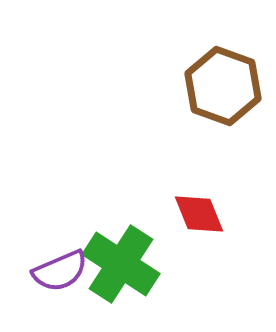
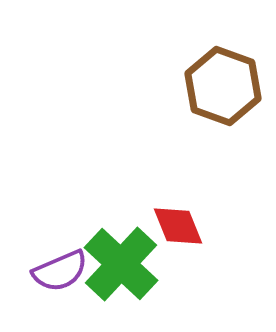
red diamond: moved 21 px left, 12 px down
green cross: rotated 10 degrees clockwise
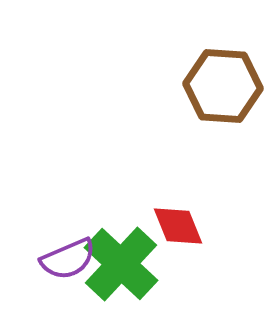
brown hexagon: rotated 16 degrees counterclockwise
purple semicircle: moved 8 px right, 12 px up
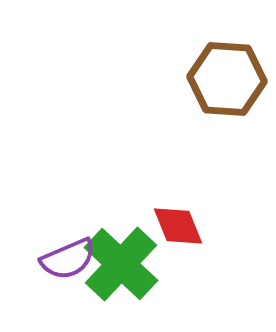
brown hexagon: moved 4 px right, 7 px up
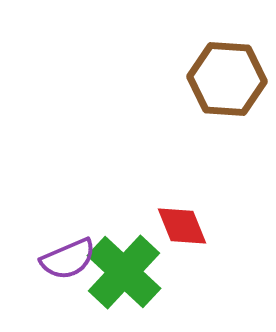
red diamond: moved 4 px right
green cross: moved 3 px right, 8 px down
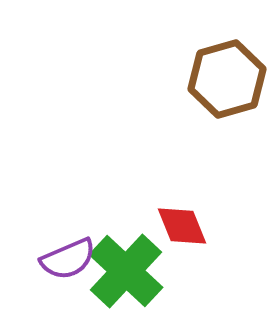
brown hexagon: rotated 20 degrees counterclockwise
green cross: moved 2 px right, 1 px up
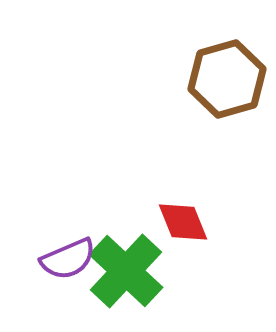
red diamond: moved 1 px right, 4 px up
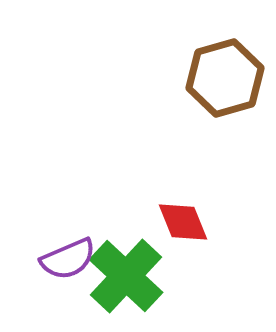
brown hexagon: moved 2 px left, 1 px up
green cross: moved 5 px down
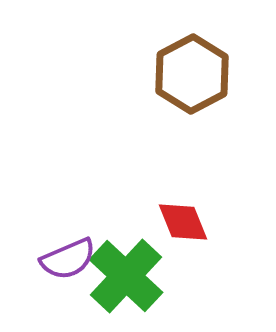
brown hexagon: moved 33 px left, 4 px up; rotated 12 degrees counterclockwise
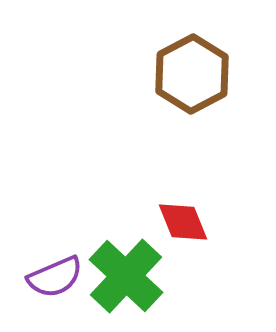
purple semicircle: moved 13 px left, 18 px down
